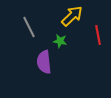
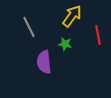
yellow arrow: rotated 10 degrees counterclockwise
green star: moved 5 px right, 3 px down
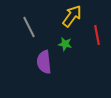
red line: moved 1 px left
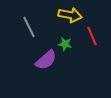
yellow arrow: moved 2 px left, 1 px up; rotated 65 degrees clockwise
red line: moved 5 px left, 1 px down; rotated 12 degrees counterclockwise
purple semicircle: moved 2 px right, 2 px up; rotated 125 degrees counterclockwise
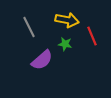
yellow arrow: moved 3 px left, 5 px down
purple semicircle: moved 4 px left
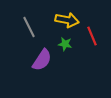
purple semicircle: rotated 15 degrees counterclockwise
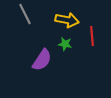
gray line: moved 4 px left, 13 px up
red line: rotated 18 degrees clockwise
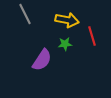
red line: rotated 12 degrees counterclockwise
green star: rotated 16 degrees counterclockwise
